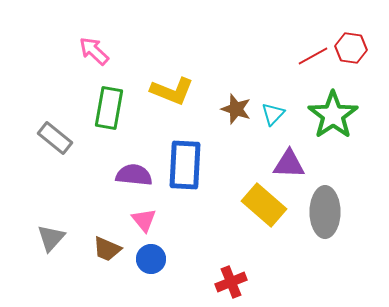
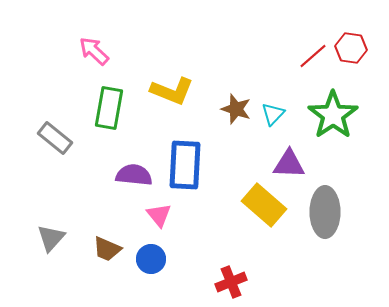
red line: rotated 12 degrees counterclockwise
pink triangle: moved 15 px right, 5 px up
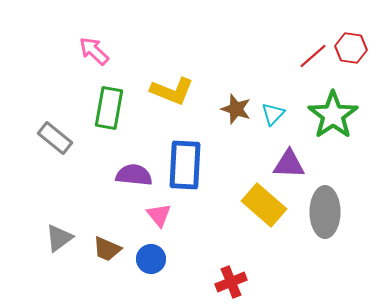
gray triangle: moved 8 px right; rotated 12 degrees clockwise
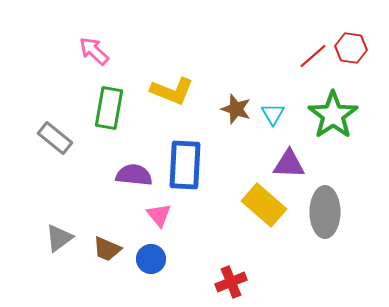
cyan triangle: rotated 15 degrees counterclockwise
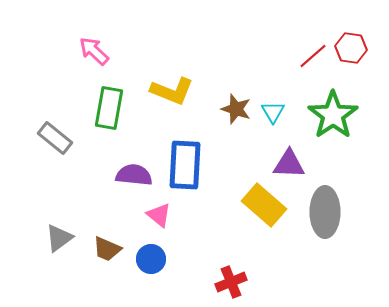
cyan triangle: moved 2 px up
pink triangle: rotated 12 degrees counterclockwise
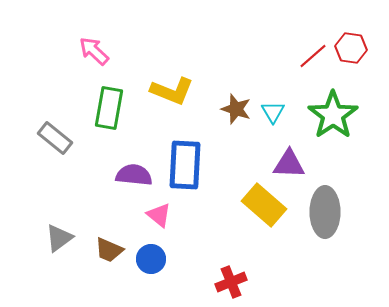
brown trapezoid: moved 2 px right, 1 px down
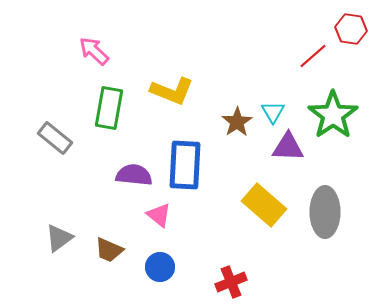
red hexagon: moved 19 px up
brown star: moved 1 px right, 13 px down; rotated 20 degrees clockwise
purple triangle: moved 1 px left, 17 px up
blue circle: moved 9 px right, 8 px down
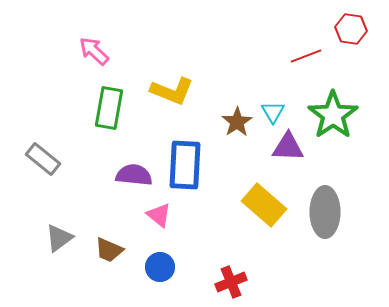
red line: moved 7 px left; rotated 20 degrees clockwise
gray rectangle: moved 12 px left, 21 px down
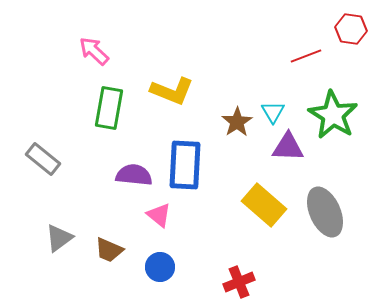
green star: rotated 6 degrees counterclockwise
gray ellipse: rotated 24 degrees counterclockwise
red cross: moved 8 px right
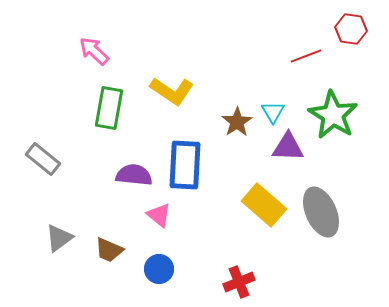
yellow L-shape: rotated 12 degrees clockwise
gray ellipse: moved 4 px left
blue circle: moved 1 px left, 2 px down
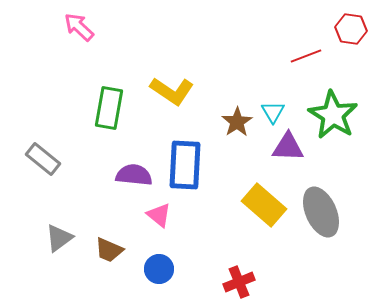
pink arrow: moved 15 px left, 24 px up
